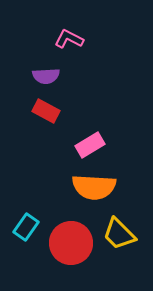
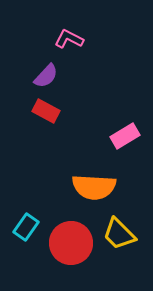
purple semicircle: rotated 44 degrees counterclockwise
pink rectangle: moved 35 px right, 9 px up
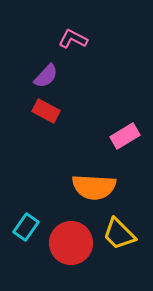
pink L-shape: moved 4 px right
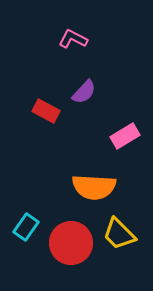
purple semicircle: moved 38 px right, 16 px down
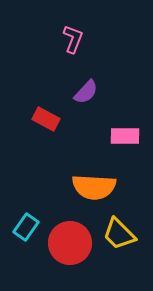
pink L-shape: rotated 84 degrees clockwise
purple semicircle: moved 2 px right
red rectangle: moved 8 px down
pink rectangle: rotated 32 degrees clockwise
red circle: moved 1 px left
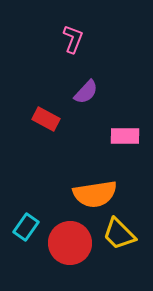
orange semicircle: moved 1 px right, 7 px down; rotated 12 degrees counterclockwise
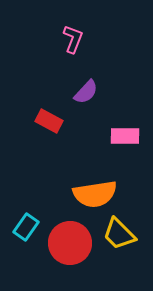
red rectangle: moved 3 px right, 2 px down
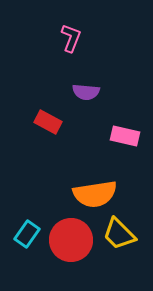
pink L-shape: moved 2 px left, 1 px up
purple semicircle: rotated 52 degrees clockwise
red rectangle: moved 1 px left, 1 px down
pink rectangle: rotated 12 degrees clockwise
cyan rectangle: moved 1 px right, 7 px down
red circle: moved 1 px right, 3 px up
